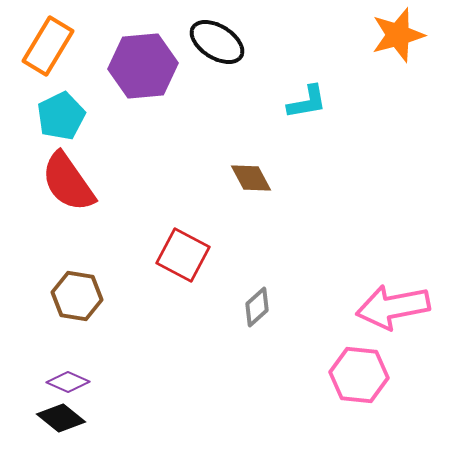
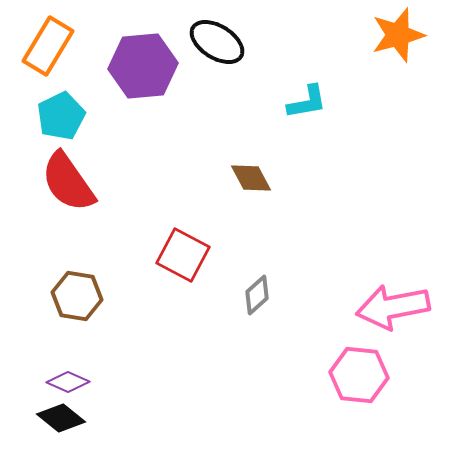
gray diamond: moved 12 px up
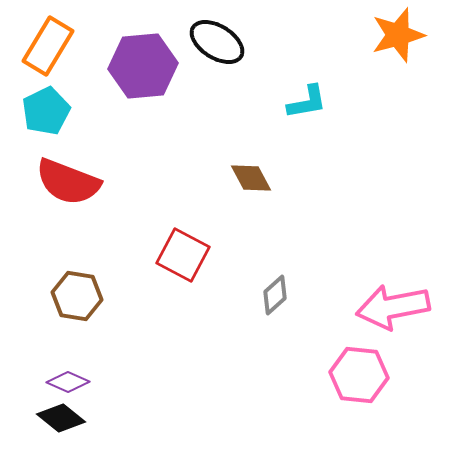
cyan pentagon: moved 15 px left, 5 px up
red semicircle: rotated 34 degrees counterclockwise
gray diamond: moved 18 px right
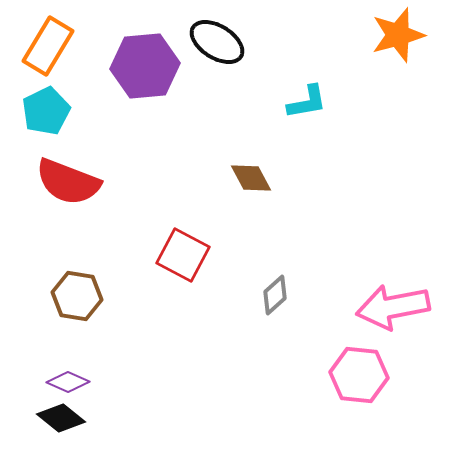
purple hexagon: moved 2 px right
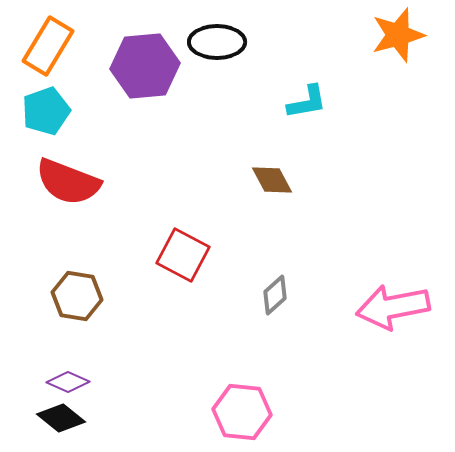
black ellipse: rotated 32 degrees counterclockwise
cyan pentagon: rotated 6 degrees clockwise
brown diamond: moved 21 px right, 2 px down
pink hexagon: moved 117 px left, 37 px down
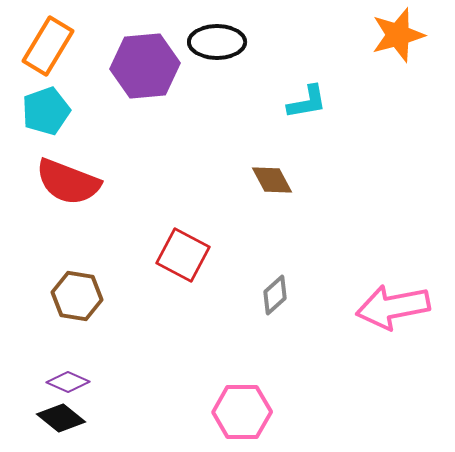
pink hexagon: rotated 6 degrees counterclockwise
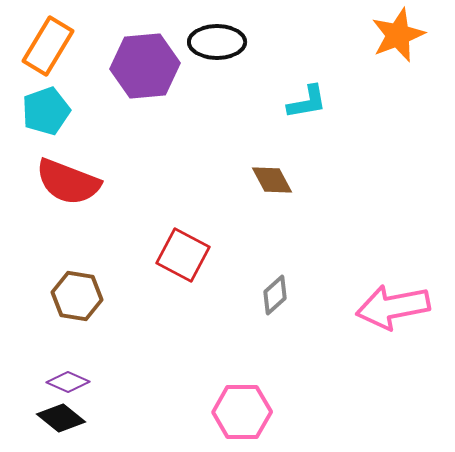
orange star: rotated 6 degrees counterclockwise
